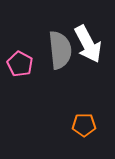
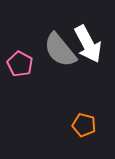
gray semicircle: rotated 147 degrees clockwise
orange pentagon: rotated 15 degrees clockwise
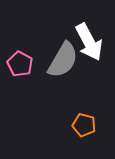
white arrow: moved 1 px right, 2 px up
gray semicircle: moved 3 px right, 10 px down; rotated 111 degrees counterclockwise
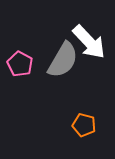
white arrow: rotated 15 degrees counterclockwise
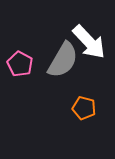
orange pentagon: moved 17 px up
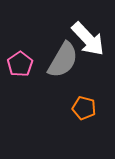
white arrow: moved 1 px left, 3 px up
pink pentagon: rotated 10 degrees clockwise
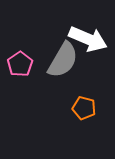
white arrow: rotated 24 degrees counterclockwise
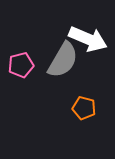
pink pentagon: moved 1 px right, 1 px down; rotated 20 degrees clockwise
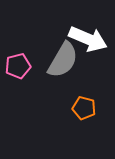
pink pentagon: moved 3 px left, 1 px down
